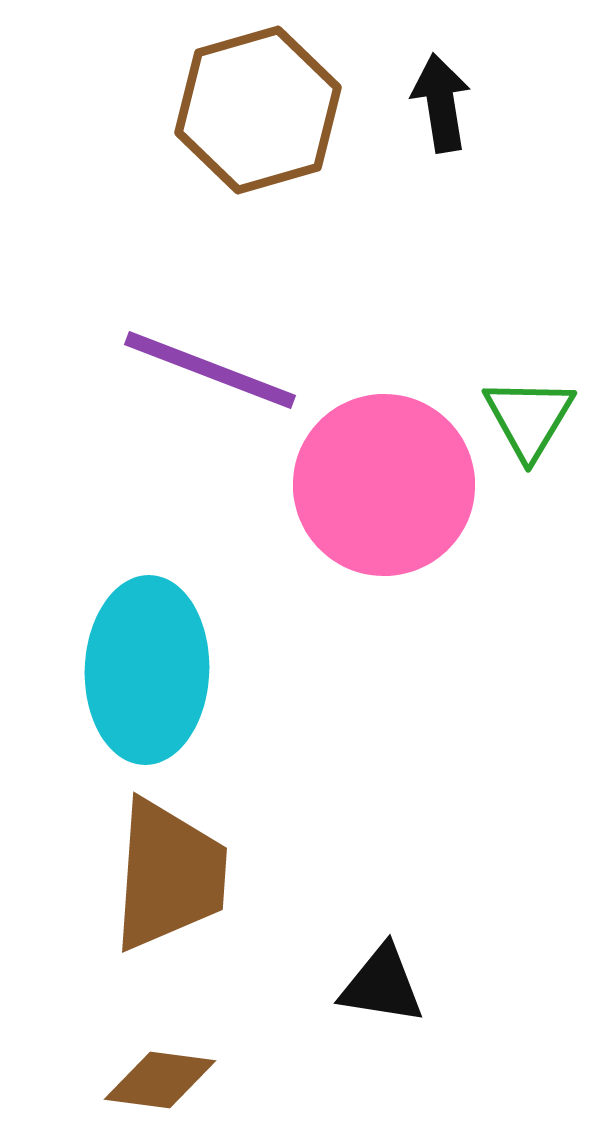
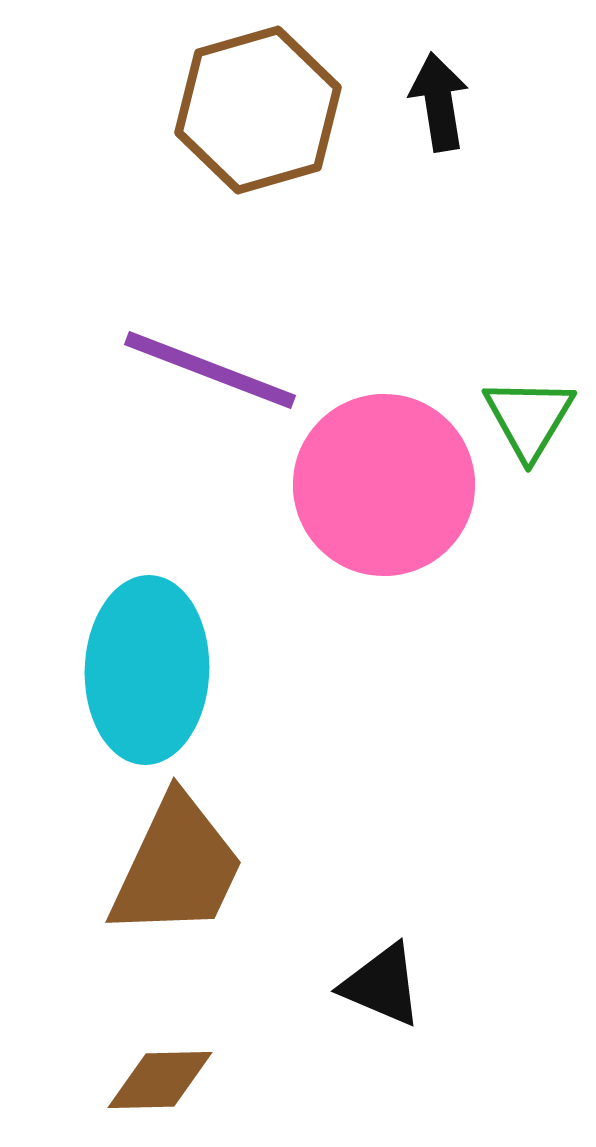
black arrow: moved 2 px left, 1 px up
brown trapezoid: moved 8 px right, 8 px up; rotated 21 degrees clockwise
black triangle: rotated 14 degrees clockwise
brown diamond: rotated 9 degrees counterclockwise
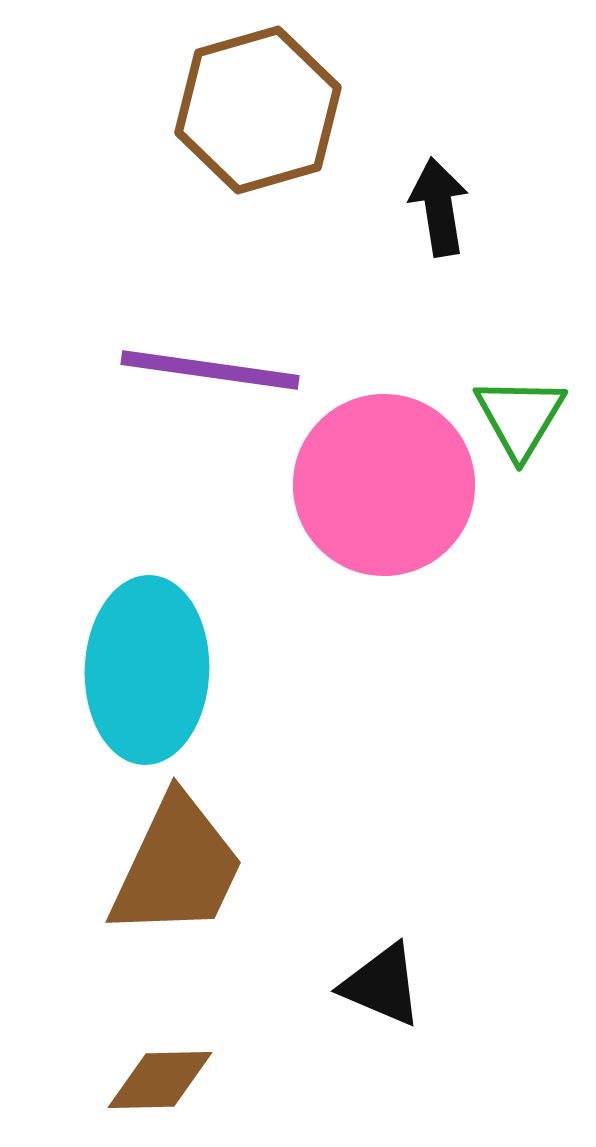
black arrow: moved 105 px down
purple line: rotated 13 degrees counterclockwise
green triangle: moved 9 px left, 1 px up
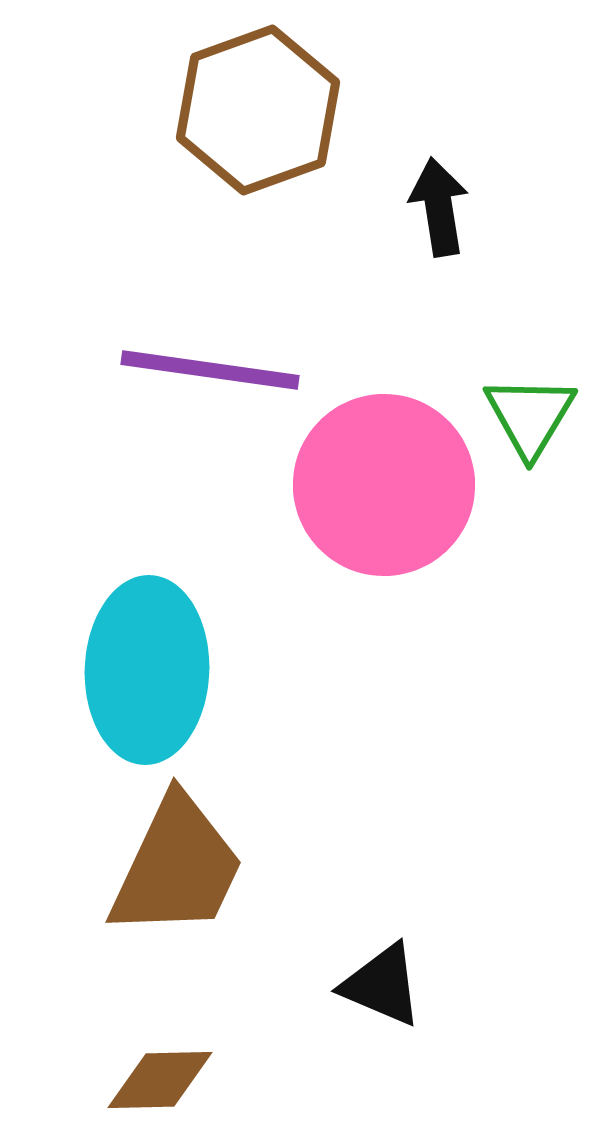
brown hexagon: rotated 4 degrees counterclockwise
green triangle: moved 10 px right, 1 px up
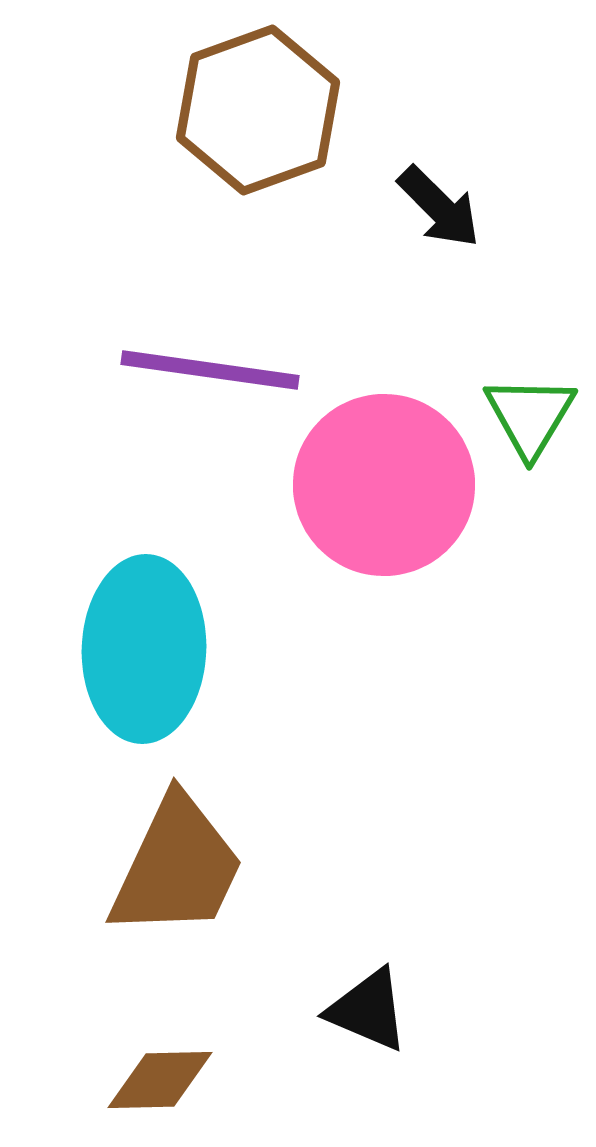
black arrow: rotated 144 degrees clockwise
cyan ellipse: moved 3 px left, 21 px up
black triangle: moved 14 px left, 25 px down
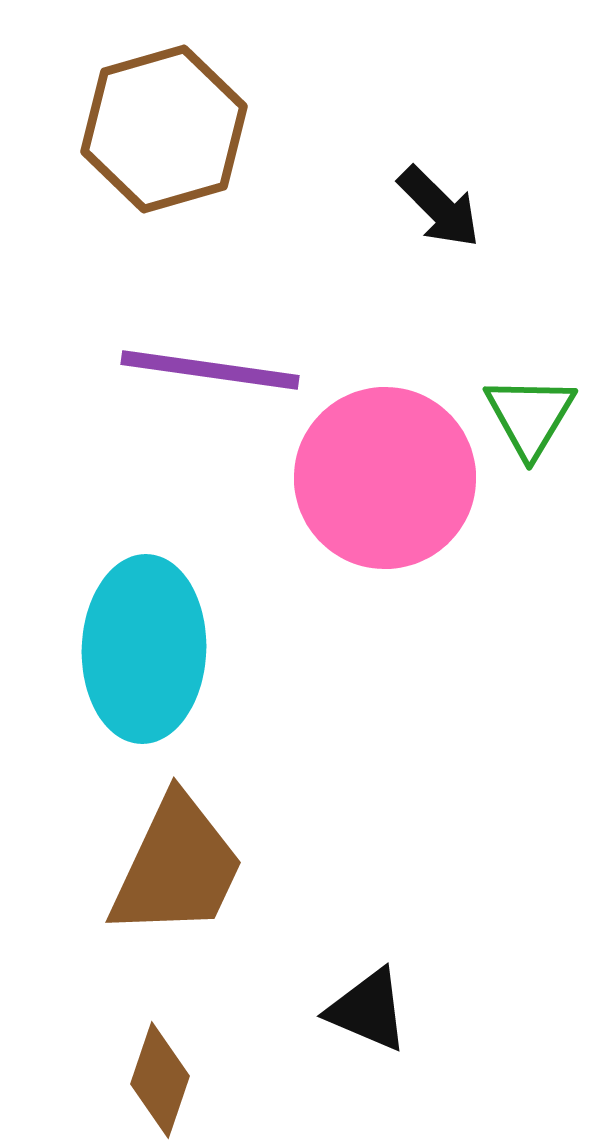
brown hexagon: moved 94 px left, 19 px down; rotated 4 degrees clockwise
pink circle: moved 1 px right, 7 px up
brown diamond: rotated 70 degrees counterclockwise
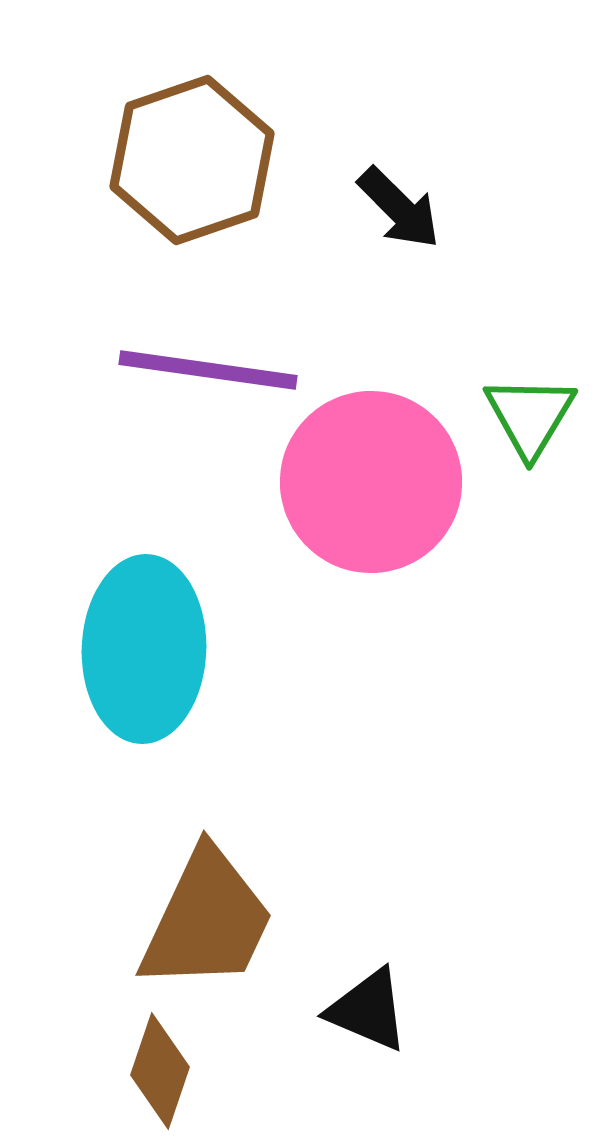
brown hexagon: moved 28 px right, 31 px down; rotated 3 degrees counterclockwise
black arrow: moved 40 px left, 1 px down
purple line: moved 2 px left
pink circle: moved 14 px left, 4 px down
brown trapezoid: moved 30 px right, 53 px down
brown diamond: moved 9 px up
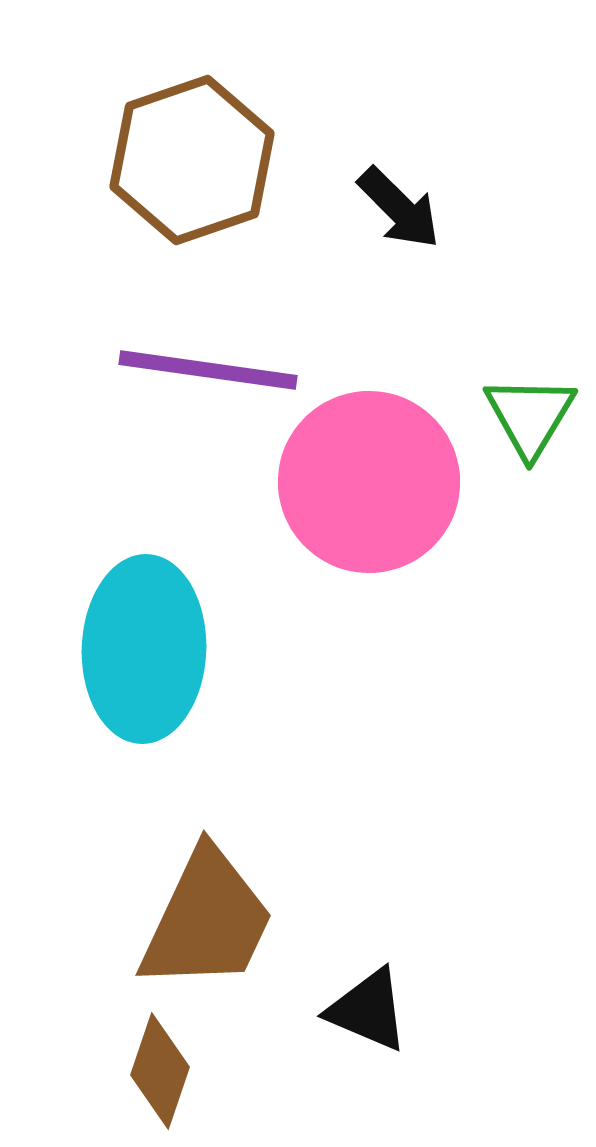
pink circle: moved 2 px left
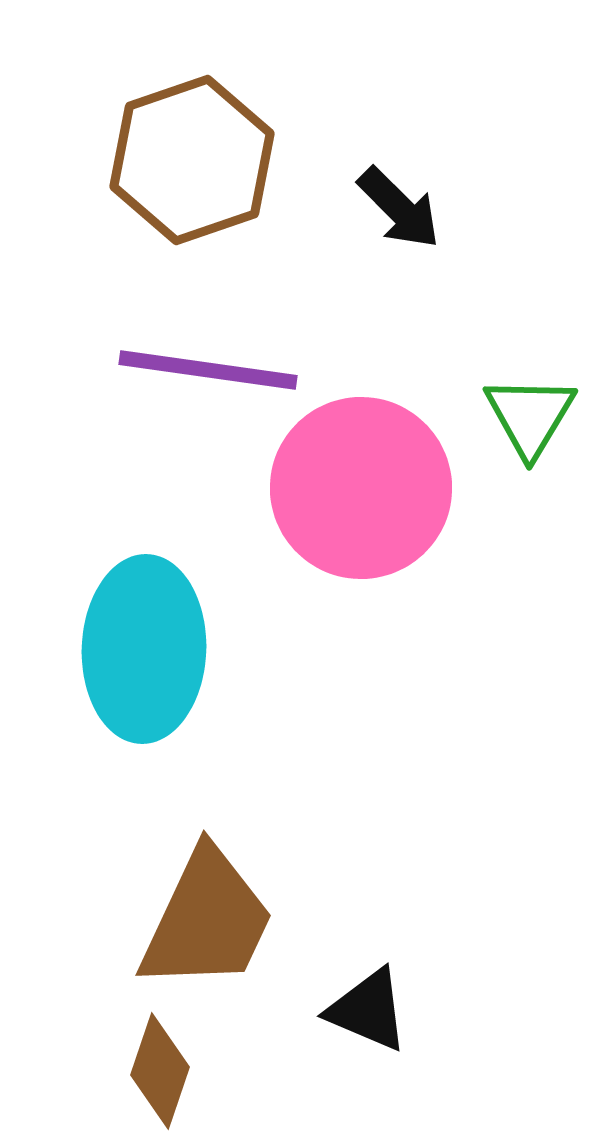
pink circle: moved 8 px left, 6 px down
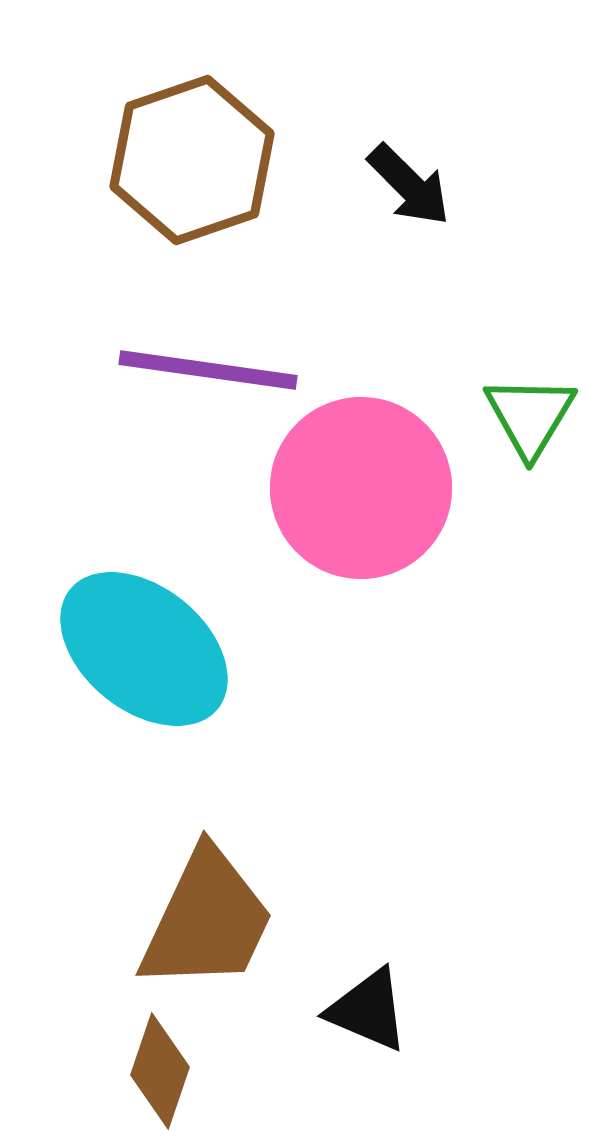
black arrow: moved 10 px right, 23 px up
cyan ellipse: rotated 53 degrees counterclockwise
